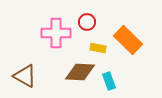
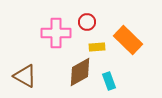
yellow rectangle: moved 1 px left, 1 px up; rotated 14 degrees counterclockwise
brown diamond: rotated 32 degrees counterclockwise
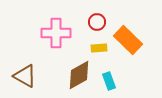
red circle: moved 10 px right
yellow rectangle: moved 2 px right, 1 px down
brown diamond: moved 1 px left, 3 px down
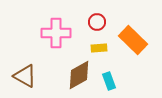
orange rectangle: moved 5 px right
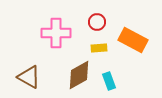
orange rectangle: rotated 16 degrees counterclockwise
brown triangle: moved 4 px right, 1 px down
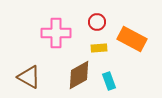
orange rectangle: moved 1 px left, 1 px up
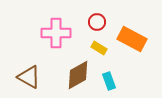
yellow rectangle: rotated 35 degrees clockwise
brown diamond: moved 1 px left
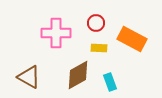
red circle: moved 1 px left, 1 px down
yellow rectangle: rotated 28 degrees counterclockwise
cyan rectangle: moved 1 px right, 1 px down
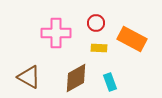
brown diamond: moved 2 px left, 3 px down
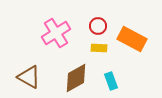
red circle: moved 2 px right, 3 px down
pink cross: rotated 32 degrees counterclockwise
cyan rectangle: moved 1 px right, 1 px up
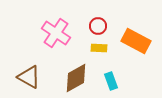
pink cross: rotated 24 degrees counterclockwise
orange rectangle: moved 4 px right, 2 px down
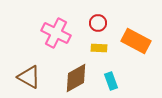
red circle: moved 3 px up
pink cross: rotated 8 degrees counterclockwise
